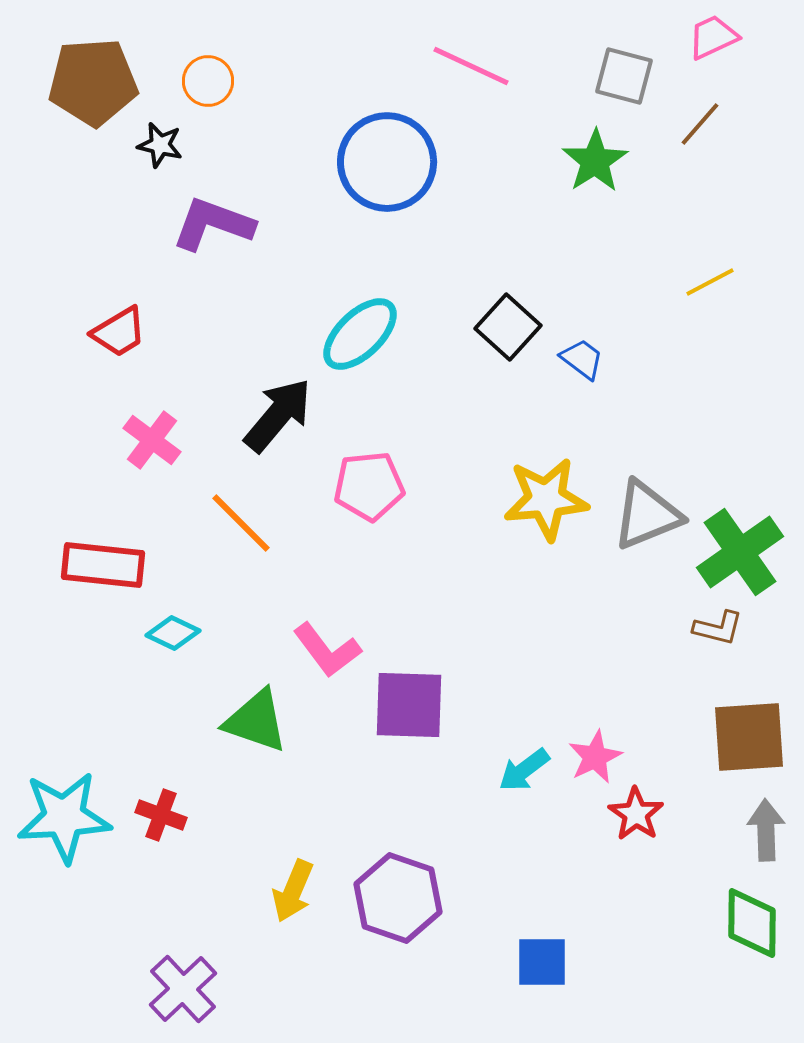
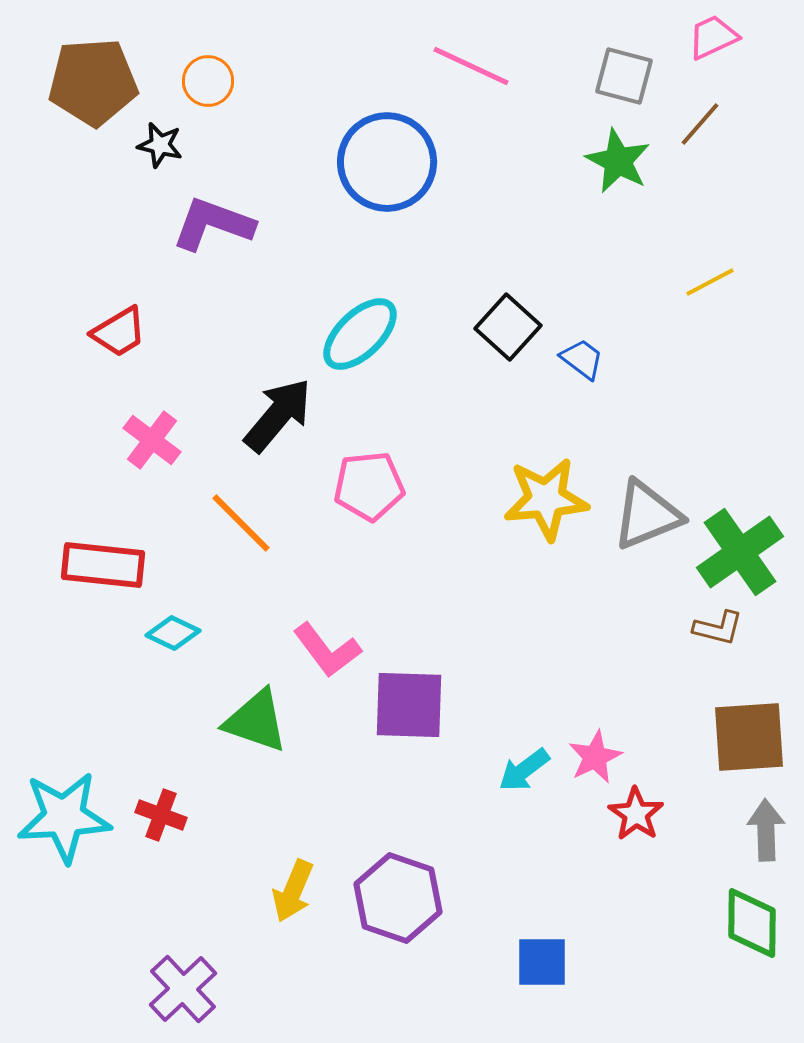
green star: moved 23 px right; rotated 12 degrees counterclockwise
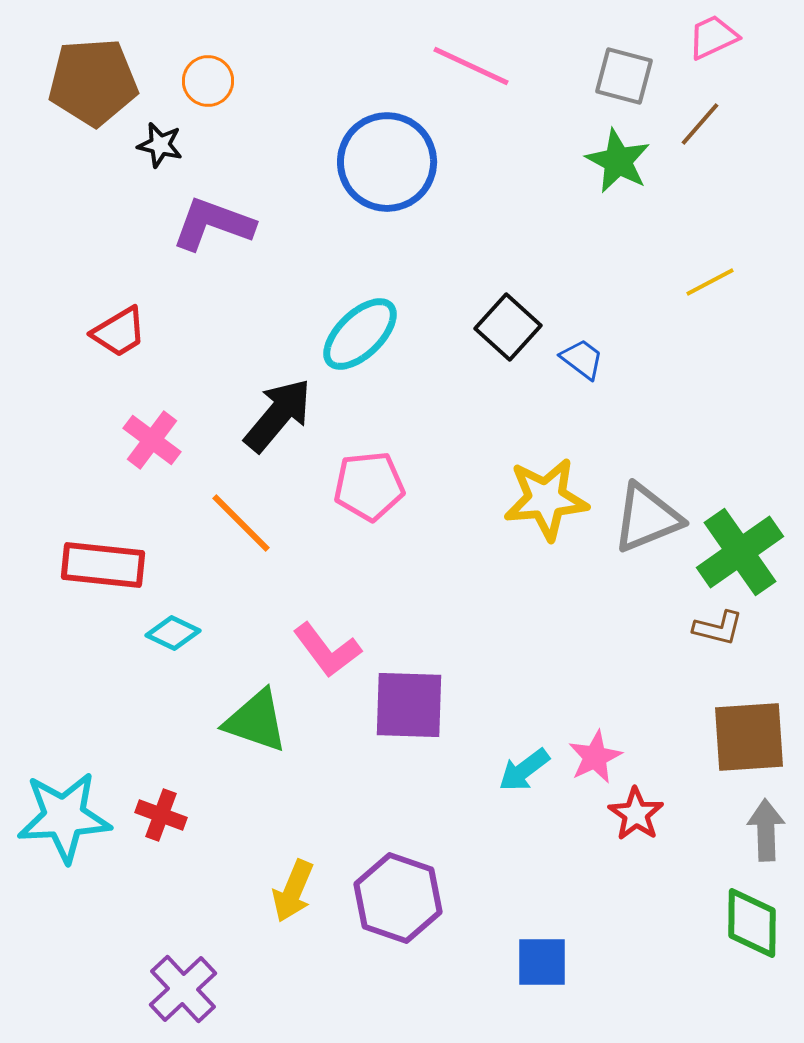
gray triangle: moved 3 px down
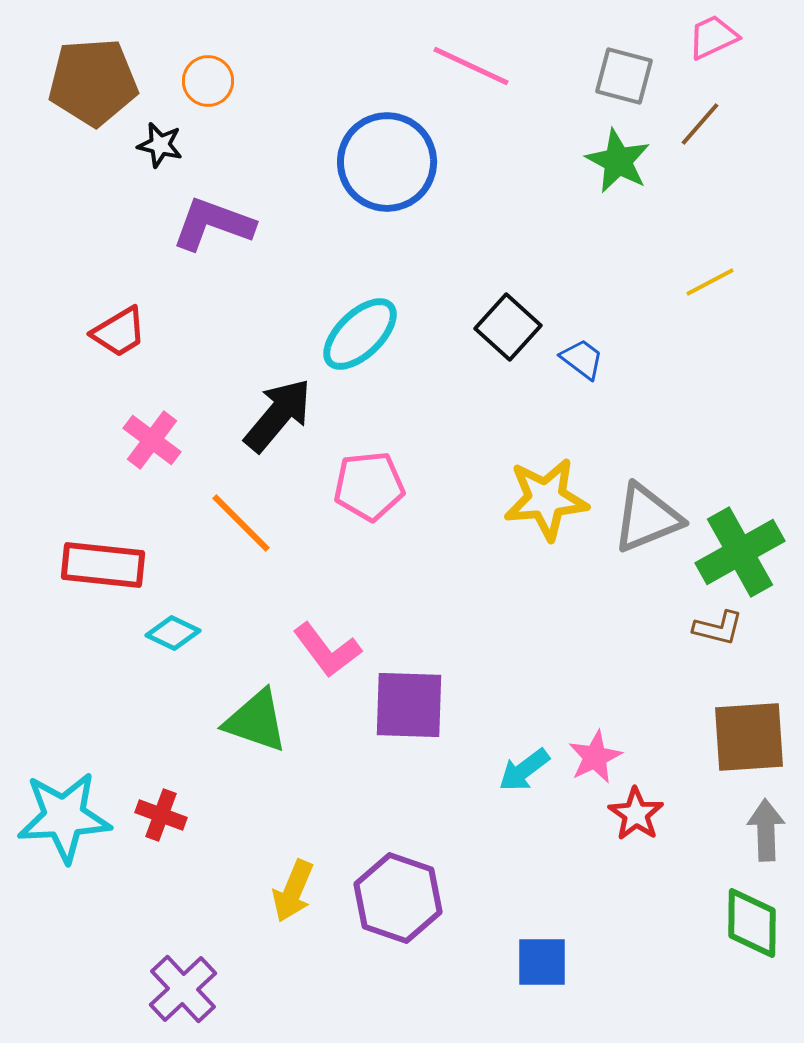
green cross: rotated 6 degrees clockwise
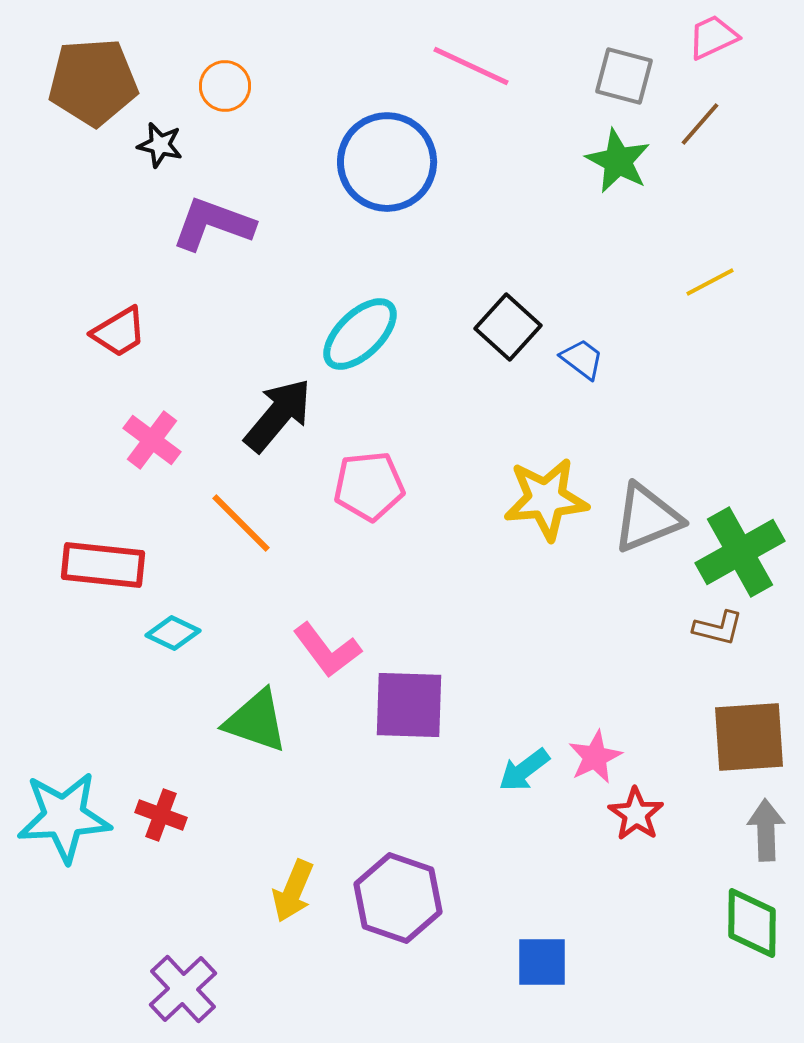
orange circle: moved 17 px right, 5 px down
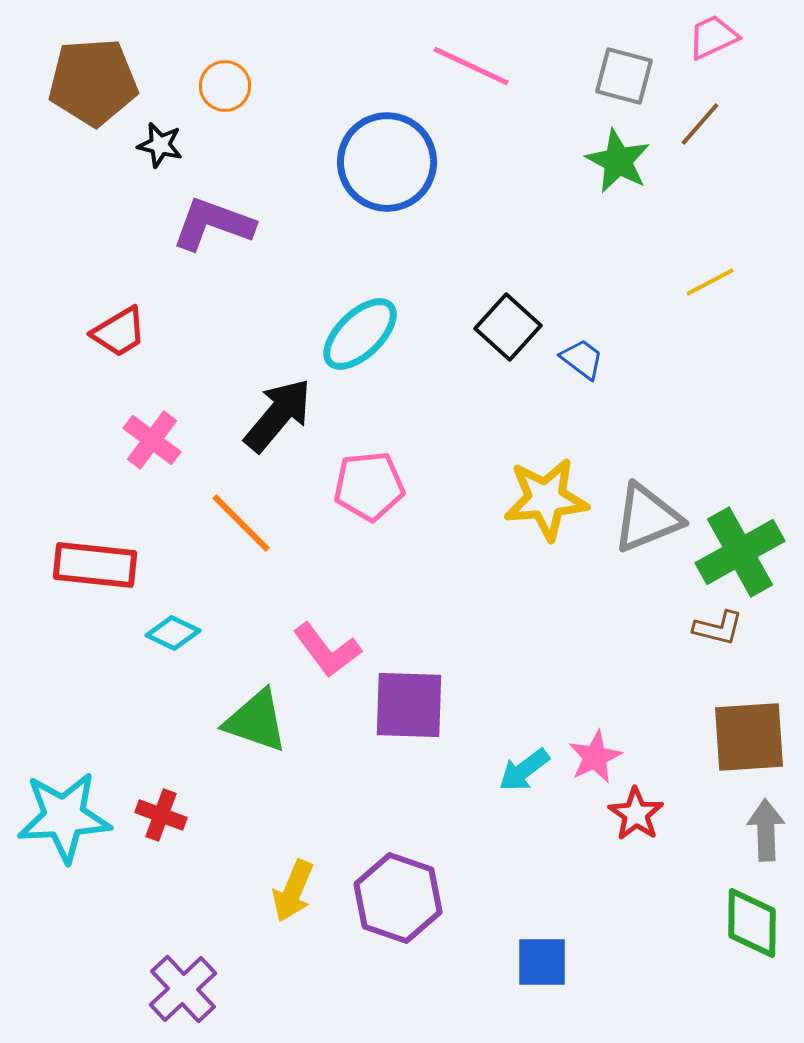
red rectangle: moved 8 px left
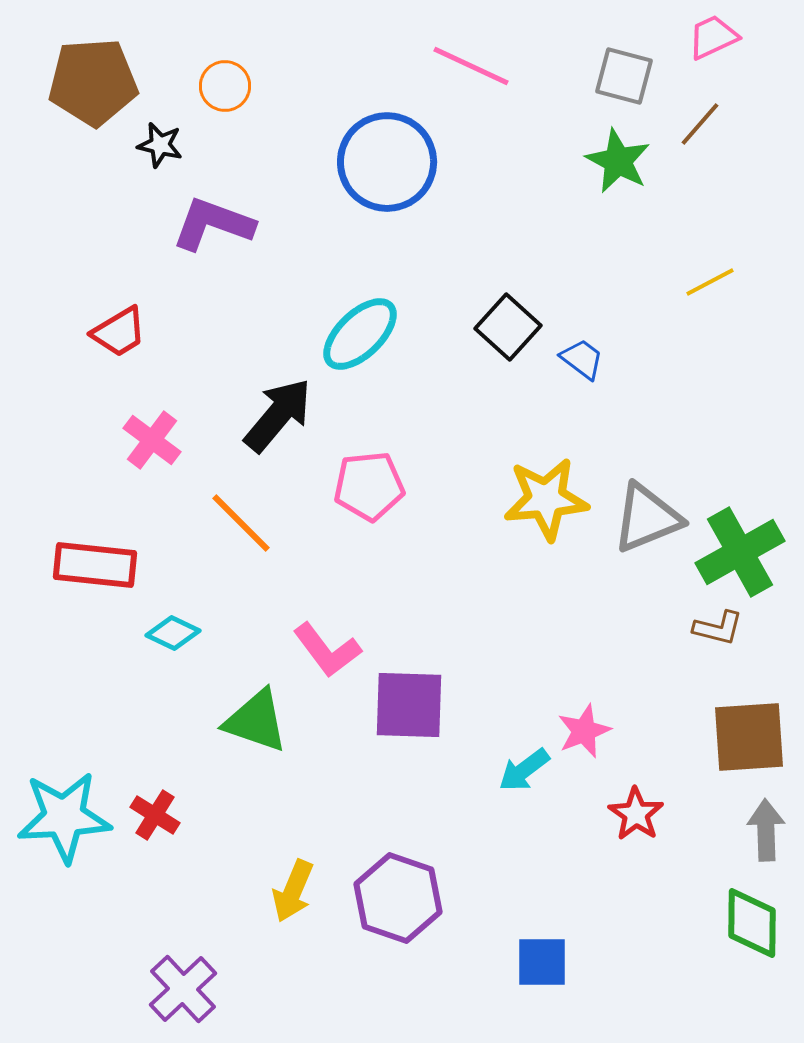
pink star: moved 11 px left, 26 px up; rotated 4 degrees clockwise
red cross: moved 6 px left; rotated 12 degrees clockwise
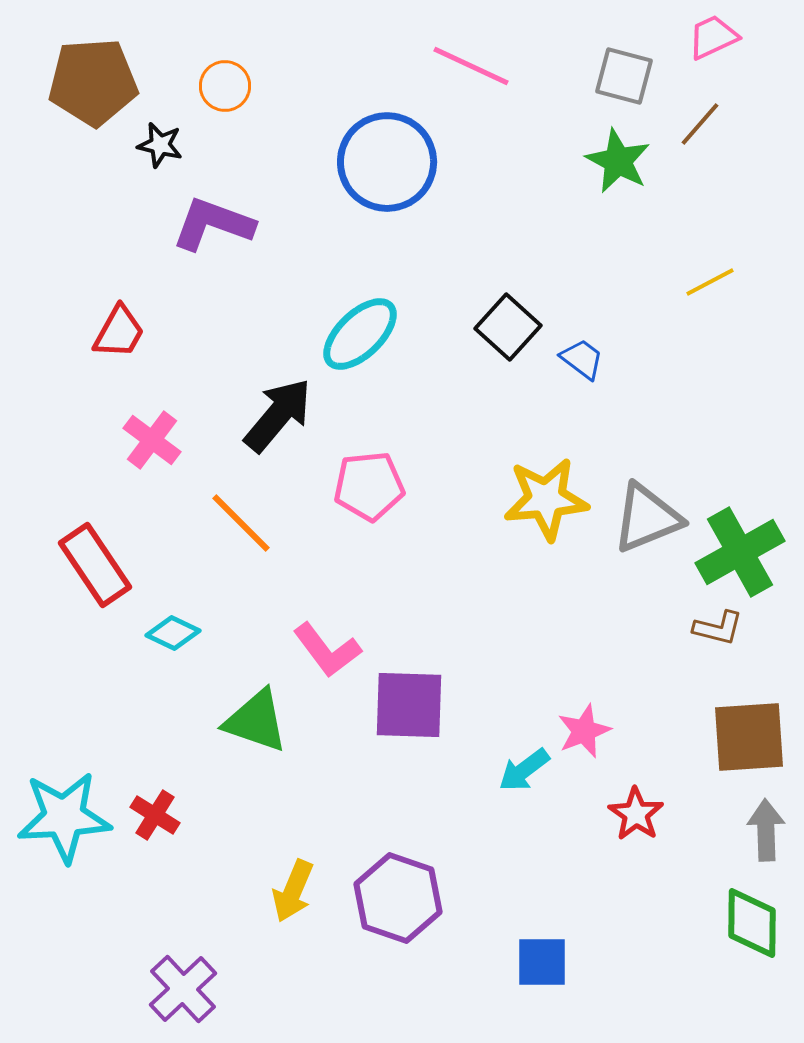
red trapezoid: rotated 30 degrees counterclockwise
red rectangle: rotated 50 degrees clockwise
